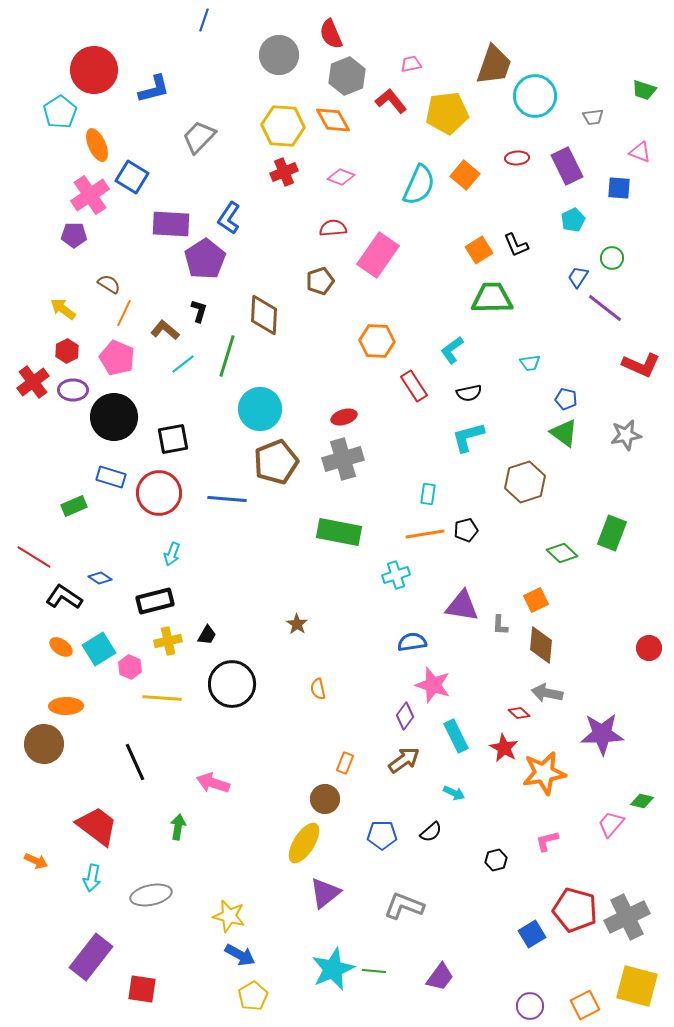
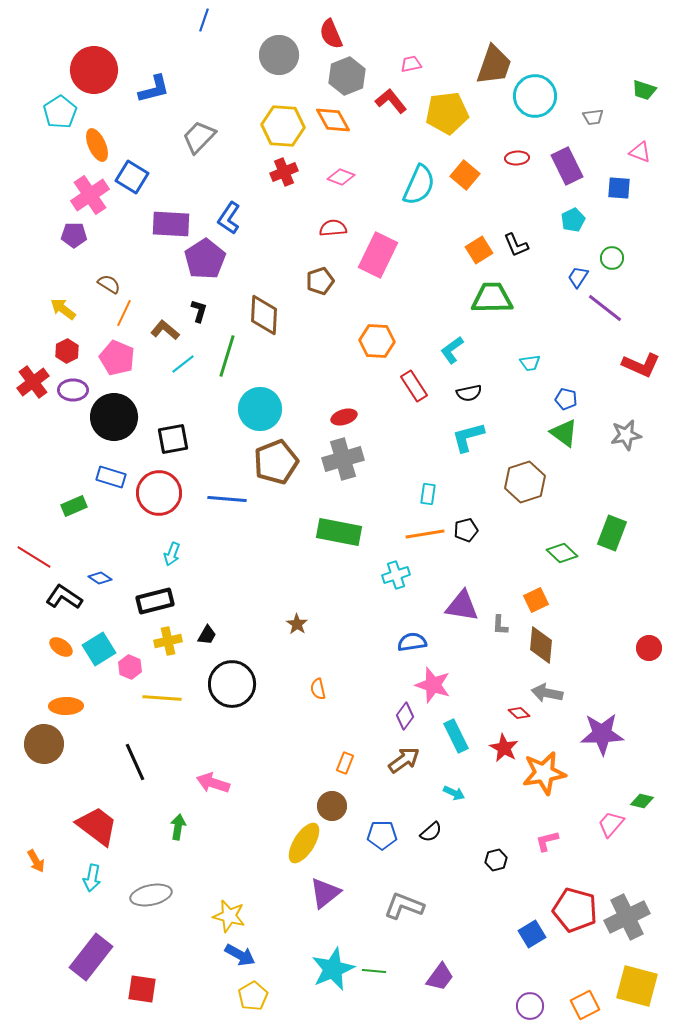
pink rectangle at (378, 255): rotated 9 degrees counterclockwise
brown circle at (325, 799): moved 7 px right, 7 px down
orange arrow at (36, 861): rotated 35 degrees clockwise
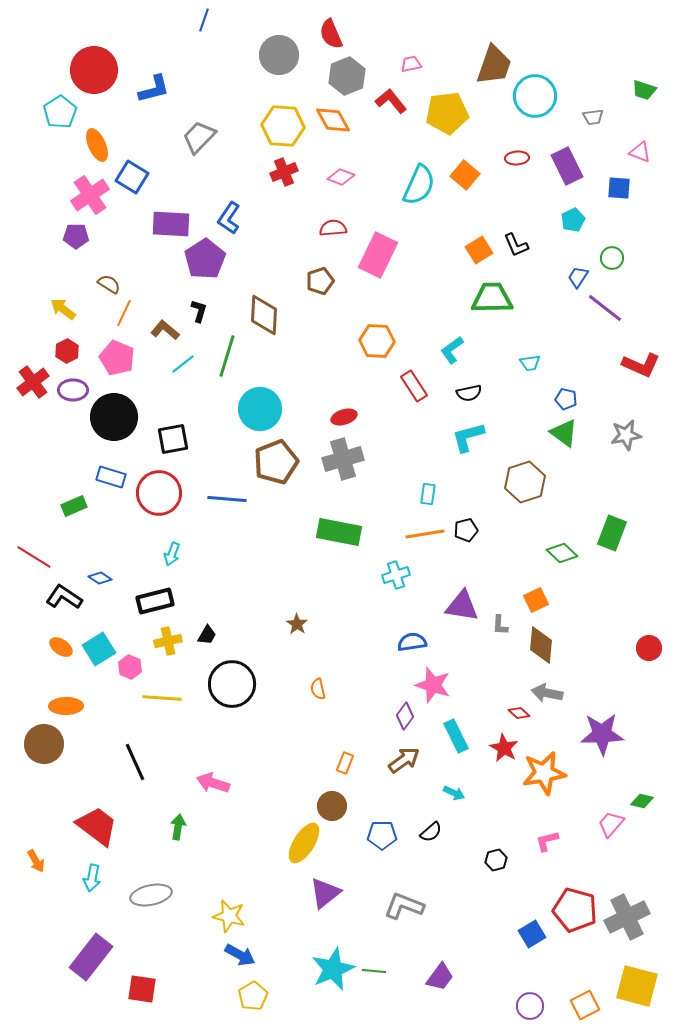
purple pentagon at (74, 235): moved 2 px right, 1 px down
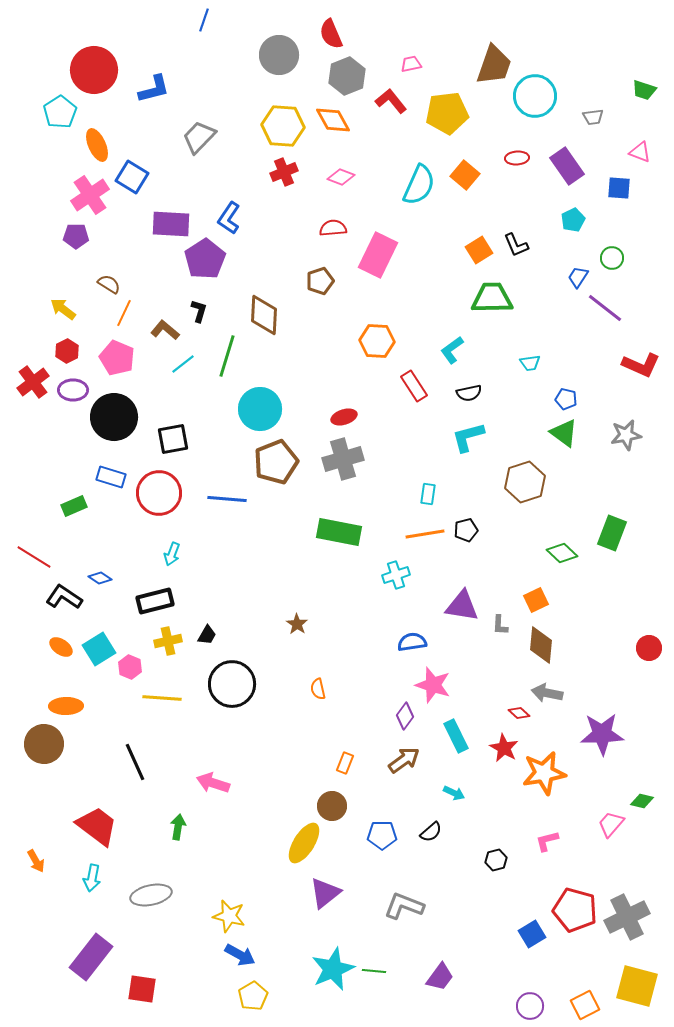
purple rectangle at (567, 166): rotated 9 degrees counterclockwise
